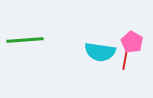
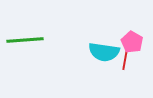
cyan semicircle: moved 4 px right
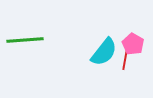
pink pentagon: moved 1 px right, 2 px down
cyan semicircle: rotated 60 degrees counterclockwise
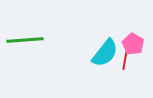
cyan semicircle: moved 1 px right, 1 px down
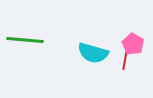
green line: rotated 9 degrees clockwise
cyan semicircle: moved 12 px left; rotated 68 degrees clockwise
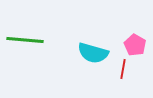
pink pentagon: moved 2 px right, 1 px down
red line: moved 2 px left, 9 px down
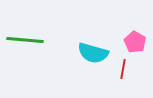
pink pentagon: moved 3 px up
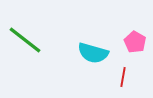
green line: rotated 33 degrees clockwise
red line: moved 8 px down
